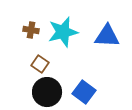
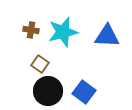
black circle: moved 1 px right, 1 px up
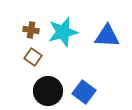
brown square: moved 7 px left, 7 px up
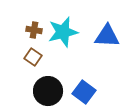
brown cross: moved 3 px right
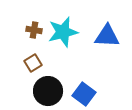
brown square: moved 6 px down; rotated 24 degrees clockwise
blue square: moved 2 px down
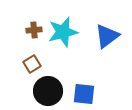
brown cross: rotated 14 degrees counterclockwise
blue triangle: rotated 40 degrees counterclockwise
brown square: moved 1 px left, 1 px down
blue square: rotated 30 degrees counterclockwise
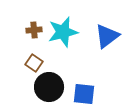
brown square: moved 2 px right, 1 px up; rotated 24 degrees counterclockwise
black circle: moved 1 px right, 4 px up
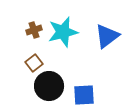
brown cross: rotated 14 degrees counterclockwise
brown square: rotated 18 degrees clockwise
black circle: moved 1 px up
blue square: moved 1 px down; rotated 10 degrees counterclockwise
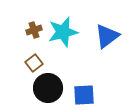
black circle: moved 1 px left, 2 px down
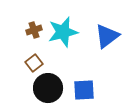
blue square: moved 5 px up
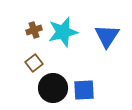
blue triangle: rotated 20 degrees counterclockwise
black circle: moved 5 px right
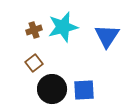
cyan star: moved 5 px up
black circle: moved 1 px left, 1 px down
